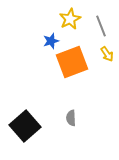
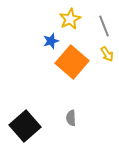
gray line: moved 3 px right
orange square: rotated 28 degrees counterclockwise
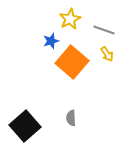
gray line: moved 4 px down; rotated 50 degrees counterclockwise
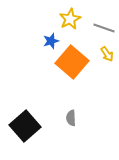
gray line: moved 2 px up
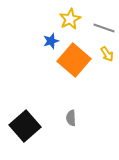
orange square: moved 2 px right, 2 px up
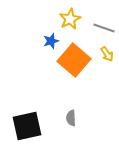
black square: moved 2 px right; rotated 28 degrees clockwise
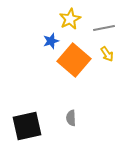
gray line: rotated 30 degrees counterclockwise
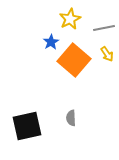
blue star: moved 1 px down; rotated 14 degrees counterclockwise
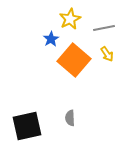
blue star: moved 3 px up
gray semicircle: moved 1 px left
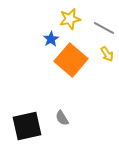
yellow star: rotated 15 degrees clockwise
gray line: rotated 40 degrees clockwise
orange square: moved 3 px left
gray semicircle: moved 8 px left; rotated 28 degrees counterclockwise
